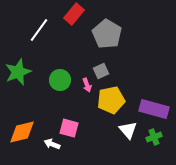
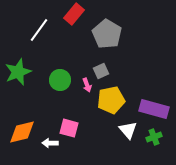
white arrow: moved 2 px left, 1 px up; rotated 21 degrees counterclockwise
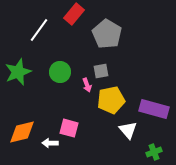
gray square: rotated 14 degrees clockwise
green circle: moved 8 px up
green cross: moved 15 px down
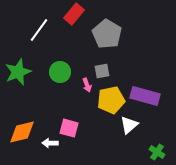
gray square: moved 1 px right
purple rectangle: moved 9 px left, 13 px up
white triangle: moved 1 px right, 5 px up; rotated 30 degrees clockwise
green cross: moved 3 px right; rotated 35 degrees counterclockwise
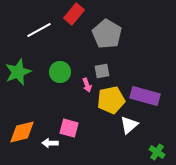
white line: rotated 25 degrees clockwise
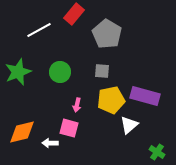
gray square: rotated 14 degrees clockwise
pink arrow: moved 10 px left, 20 px down; rotated 32 degrees clockwise
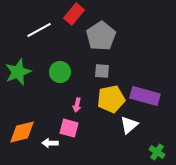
gray pentagon: moved 6 px left, 2 px down; rotated 8 degrees clockwise
yellow pentagon: moved 1 px up
